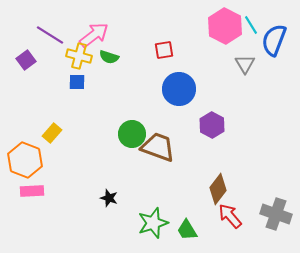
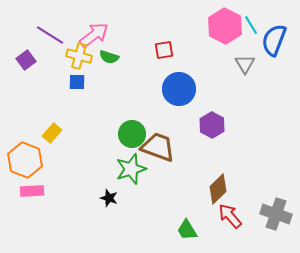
brown diamond: rotated 8 degrees clockwise
green star: moved 22 px left, 54 px up
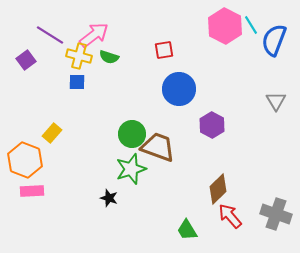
gray triangle: moved 31 px right, 37 px down
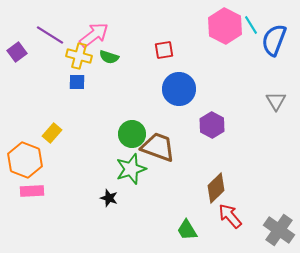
purple square: moved 9 px left, 8 px up
brown diamond: moved 2 px left, 1 px up
gray cross: moved 3 px right, 16 px down; rotated 16 degrees clockwise
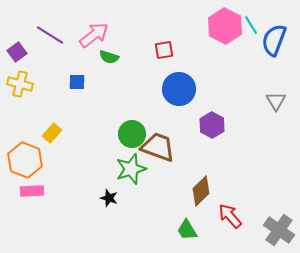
yellow cross: moved 59 px left, 28 px down
brown diamond: moved 15 px left, 3 px down
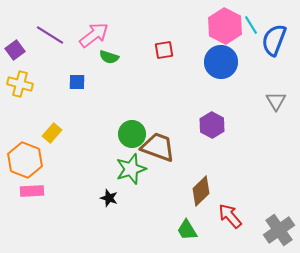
purple square: moved 2 px left, 2 px up
blue circle: moved 42 px right, 27 px up
gray cross: rotated 20 degrees clockwise
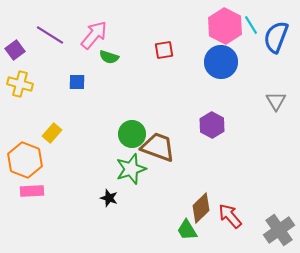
pink arrow: rotated 12 degrees counterclockwise
blue semicircle: moved 2 px right, 3 px up
brown diamond: moved 17 px down
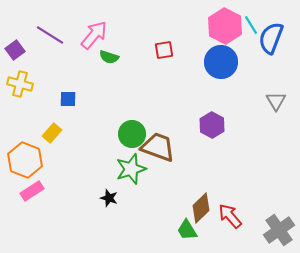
blue semicircle: moved 5 px left, 1 px down
blue square: moved 9 px left, 17 px down
pink rectangle: rotated 30 degrees counterclockwise
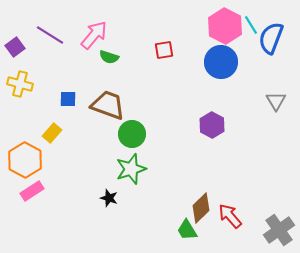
purple square: moved 3 px up
brown trapezoid: moved 50 px left, 42 px up
orange hexagon: rotated 8 degrees clockwise
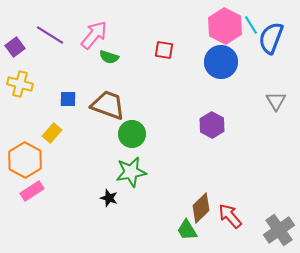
red square: rotated 18 degrees clockwise
green star: moved 3 px down; rotated 8 degrees clockwise
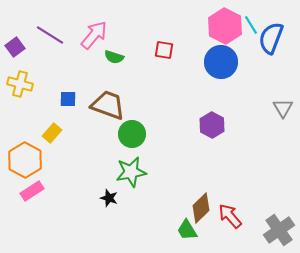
green semicircle: moved 5 px right
gray triangle: moved 7 px right, 7 px down
